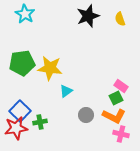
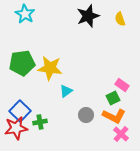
pink rectangle: moved 1 px right, 1 px up
green square: moved 3 px left
pink cross: rotated 28 degrees clockwise
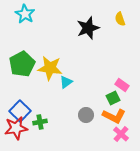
black star: moved 12 px down
green pentagon: moved 1 px down; rotated 20 degrees counterclockwise
cyan triangle: moved 9 px up
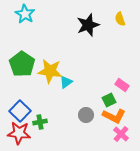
black star: moved 3 px up
green pentagon: rotated 10 degrees counterclockwise
yellow star: moved 3 px down
green square: moved 4 px left, 2 px down
red star: moved 3 px right, 5 px down; rotated 15 degrees clockwise
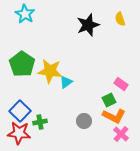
pink rectangle: moved 1 px left, 1 px up
gray circle: moved 2 px left, 6 px down
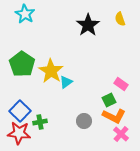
black star: rotated 15 degrees counterclockwise
yellow star: moved 1 px right; rotated 25 degrees clockwise
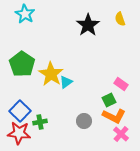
yellow star: moved 3 px down
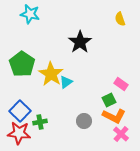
cyan star: moved 5 px right; rotated 18 degrees counterclockwise
black star: moved 8 px left, 17 px down
